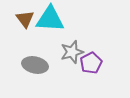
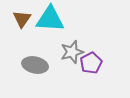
brown triangle: moved 3 px left; rotated 12 degrees clockwise
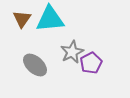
cyan triangle: rotated 8 degrees counterclockwise
gray star: rotated 10 degrees counterclockwise
gray ellipse: rotated 30 degrees clockwise
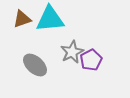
brown triangle: rotated 36 degrees clockwise
purple pentagon: moved 3 px up
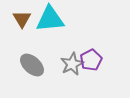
brown triangle: rotated 42 degrees counterclockwise
gray star: moved 12 px down
gray ellipse: moved 3 px left
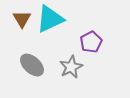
cyan triangle: rotated 20 degrees counterclockwise
purple pentagon: moved 18 px up
gray star: moved 1 px left, 3 px down
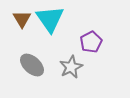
cyan triangle: rotated 40 degrees counterclockwise
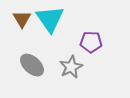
purple pentagon: rotated 30 degrees clockwise
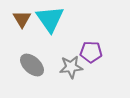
purple pentagon: moved 10 px down
gray star: rotated 20 degrees clockwise
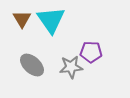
cyan triangle: moved 1 px right, 1 px down
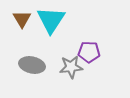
cyan triangle: rotated 8 degrees clockwise
purple pentagon: moved 2 px left
gray ellipse: rotated 30 degrees counterclockwise
